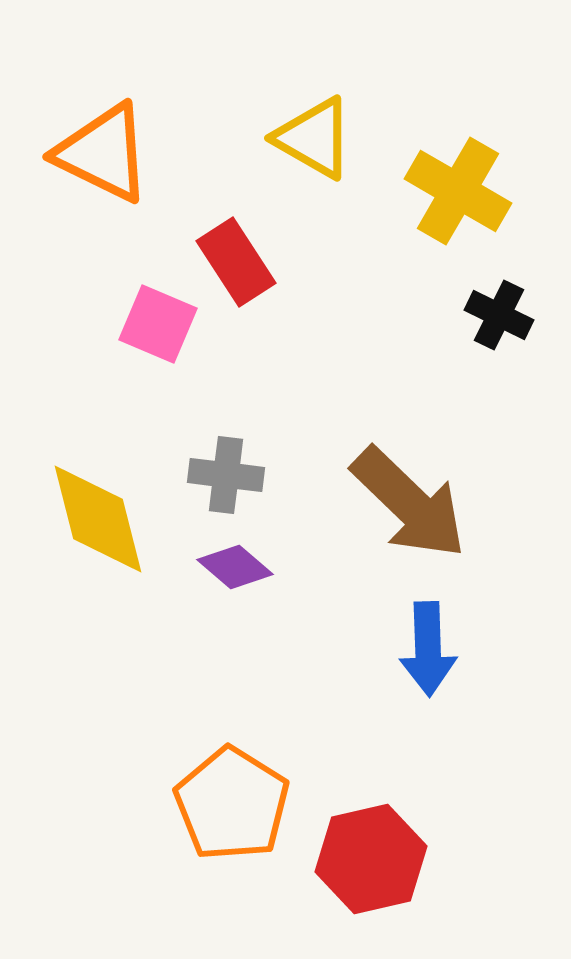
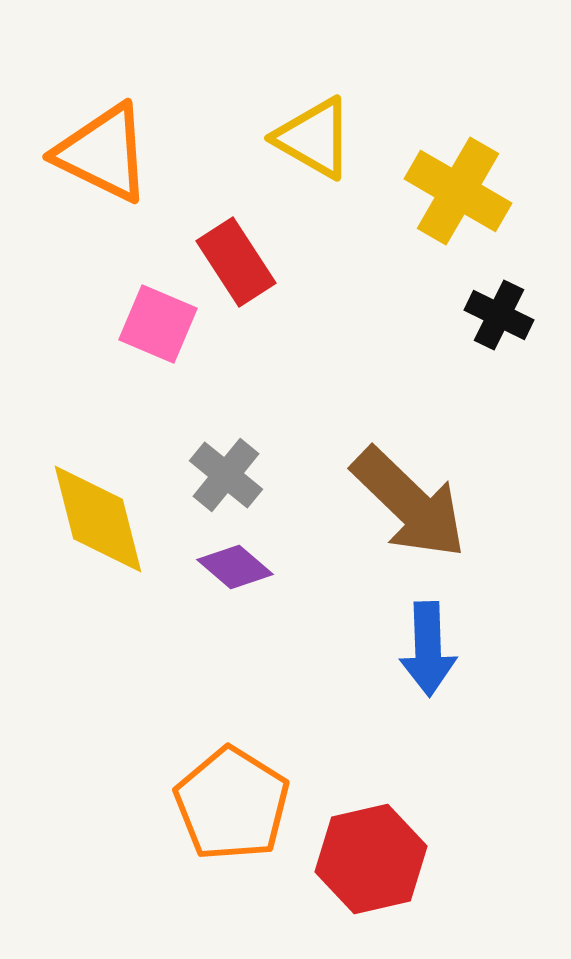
gray cross: rotated 32 degrees clockwise
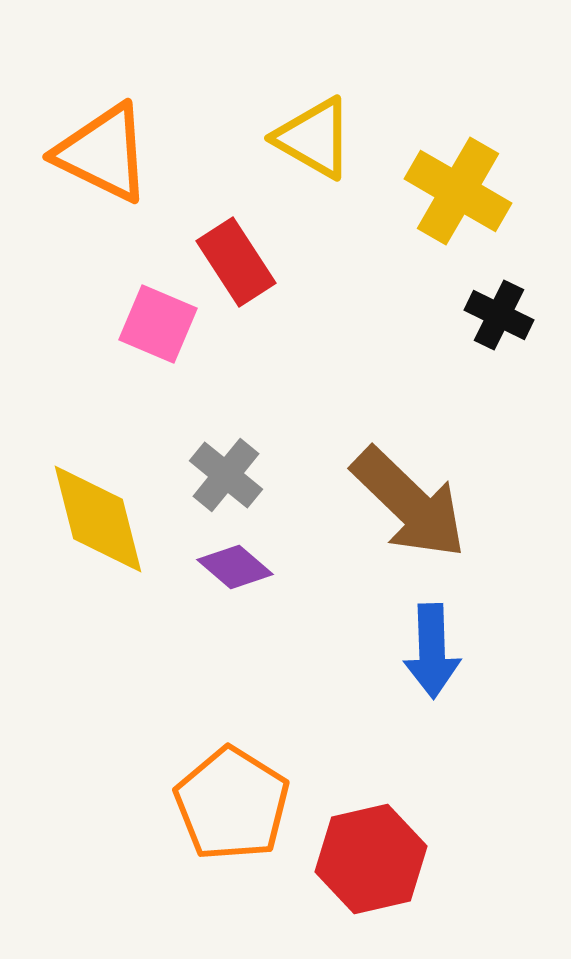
blue arrow: moved 4 px right, 2 px down
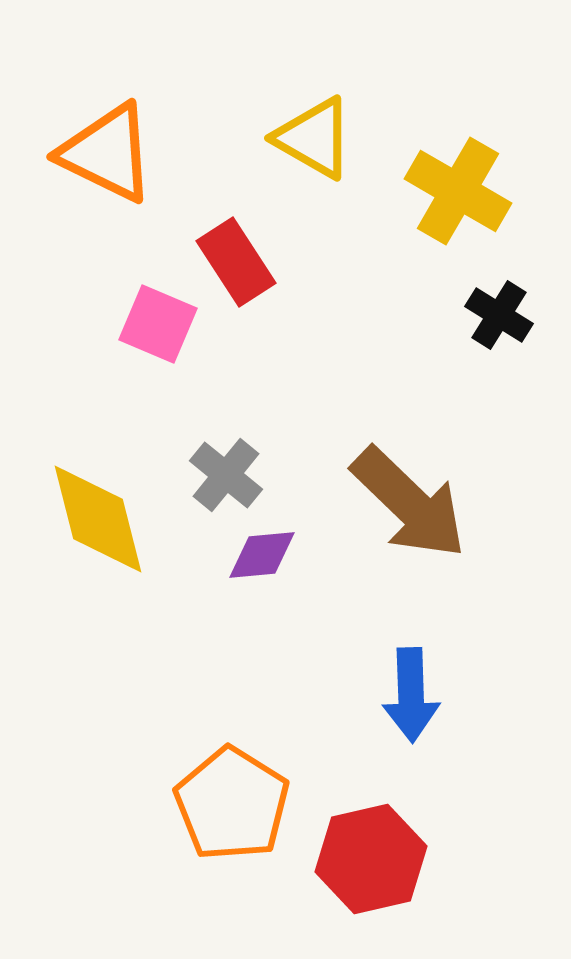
orange triangle: moved 4 px right
black cross: rotated 6 degrees clockwise
purple diamond: moved 27 px right, 12 px up; rotated 46 degrees counterclockwise
blue arrow: moved 21 px left, 44 px down
